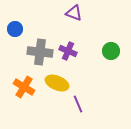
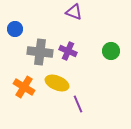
purple triangle: moved 1 px up
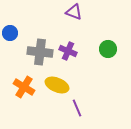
blue circle: moved 5 px left, 4 px down
green circle: moved 3 px left, 2 px up
yellow ellipse: moved 2 px down
purple line: moved 1 px left, 4 px down
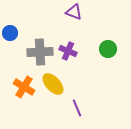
gray cross: rotated 10 degrees counterclockwise
yellow ellipse: moved 4 px left, 1 px up; rotated 25 degrees clockwise
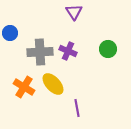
purple triangle: rotated 36 degrees clockwise
purple line: rotated 12 degrees clockwise
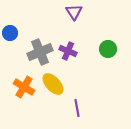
gray cross: rotated 20 degrees counterclockwise
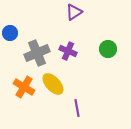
purple triangle: rotated 30 degrees clockwise
gray cross: moved 3 px left, 1 px down
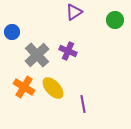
blue circle: moved 2 px right, 1 px up
green circle: moved 7 px right, 29 px up
gray cross: moved 2 px down; rotated 20 degrees counterclockwise
yellow ellipse: moved 4 px down
purple line: moved 6 px right, 4 px up
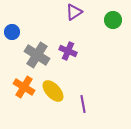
green circle: moved 2 px left
gray cross: rotated 15 degrees counterclockwise
yellow ellipse: moved 3 px down
